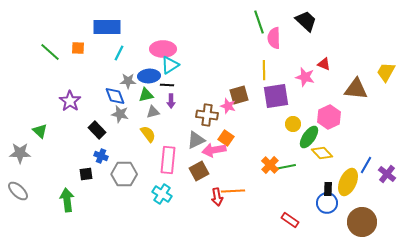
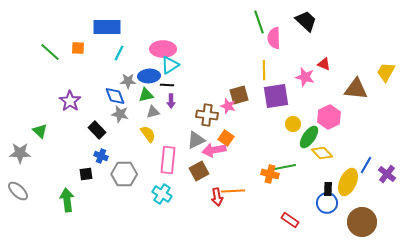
orange cross at (270, 165): moved 9 px down; rotated 30 degrees counterclockwise
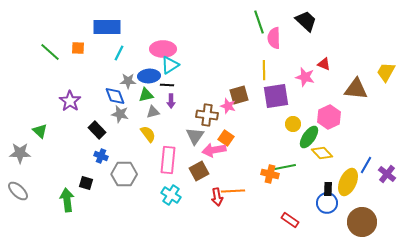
gray triangle at (196, 140): moved 1 px left, 4 px up; rotated 30 degrees counterclockwise
black square at (86, 174): moved 9 px down; rotated 24 degrees clockwise
cyan cross at (162, 194): moved 9 px right, 1 px down
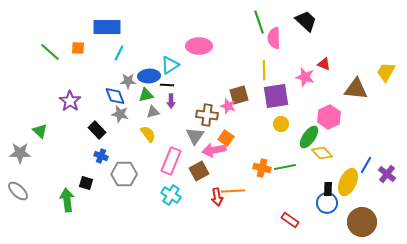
pink ellipse at (163, 49): moved 36 px right, 3 px up
yellow circle at (293, 124): moved 12 px left
pink rectangle at (168, 160): moved 3 px right, 1 px down; rotated 16 degrees clockwise
orange cross at (270, 174): moved 8 px left, 6 px up
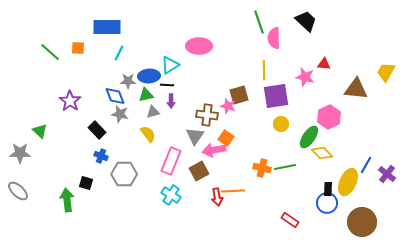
red triangle at (324, 64): rotated 16 degrees counterclockwise
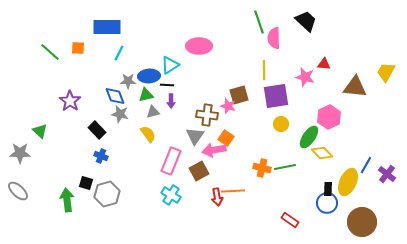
brown triangle at (356, 89): moved 1 px left, 2 px up
gray hexagon at (124, 174): moved 17 px left, 20 px down; rotated 15 degrees counterclockwise
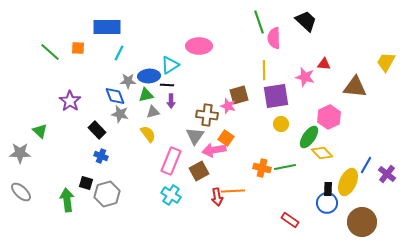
yellow trapezoid at (386, 72): moved 10 px up
gray ellipse at (18, 191): moved 3 px right, 1 px down
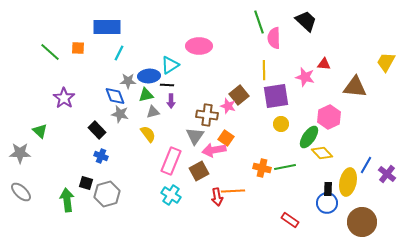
brown square at (239, 95): rotated 24 degrees counterclockwise
purple star at (70, 101): moved 6 px left, 3 px up
yellow ellipse at (348, 182): rotated 12 degrees counterclockwise
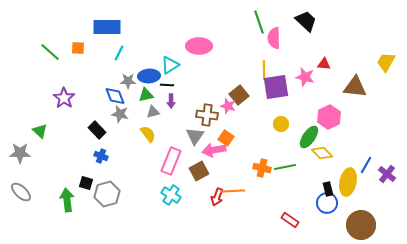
purple square at (276, 96): moved 9 px up
black rectangle at (328, 189): rotated 16 degrees counterclockwise
red arrow at (217, 197): rotated 30 degrees clockwise
brown circle at (362, 222): moved 1 px left, 3 px down
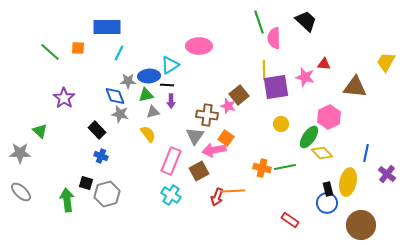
blue line at (366, 165): moved 12 px up; rotated 18 degrees counterclockwise
